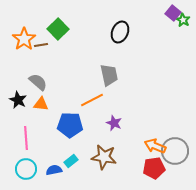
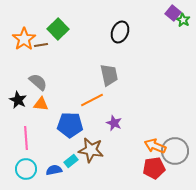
brown star: moved 13 px left, 7 px up
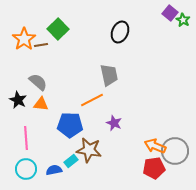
purple square: moved 3 px left
brown star: moved 2 px left
